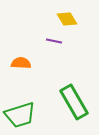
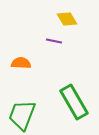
green trapezoid: moved 2 px right; rotated 128 degrees clockwise
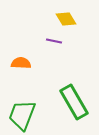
yellow diamond: moved 1 px left
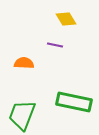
purple line: moved 1 px right, 4 px down
orange semicircle: moved 3 px right
green rectangle: rotated 48 degrees counterclockwise
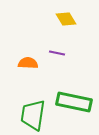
purple line: moved 2 px right, 8 px down
orange semicircle: moved 4 px right
green trapezoid: moved 11 px right; rotated 12 degrees counterclockwise
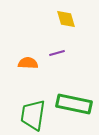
yellow diamond: rotated 15 degrees clockwise
purple line: rotated 28 degrees counterclockwise
green rectangle: moved 2 px down
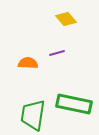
yellow diamond: rotated 25 degrees counterclockwise
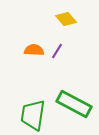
purple line: moved 2 px up; rotated 42 degrees counterclockwise
orange semicircle: moved 6 px right, 13 px up
green rectangle: rotated 16 degrees clockwise
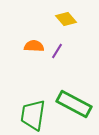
orange semicircle: moved 4 px up
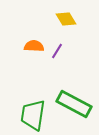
yellow diamond: rotated 10 degrees clockwise
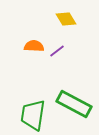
purple line: rotated 21 degrees clockwise
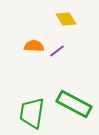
green trapezoid: moved 1 px left, 2 px up
